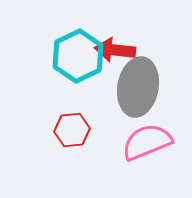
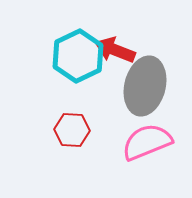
red arrow: rotated 15 degrees clockwise
gray ellipse: moved 7 px right, 1 px up; rotated 4 degrees clockwise
red hexagon: rotated 8 degrees clockwise
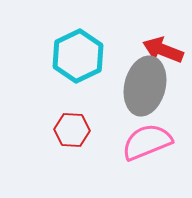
red arrow: moved 48 px right
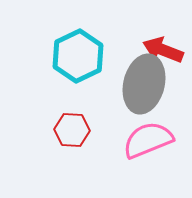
gray ellipse: moved 1 px left, 2 px up
pink semicircle: moved 1 px right, 2 px up
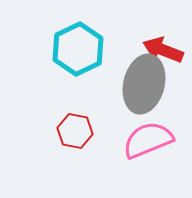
cyan hexagon: moved 7 px up
red hexagon: moved 3 px right, 1 px down; rotated 8 degrees clockwise
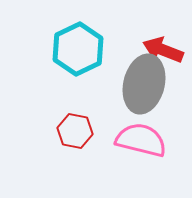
pink semicircle: moved 7 px left; rotated 36 degrees clockwise
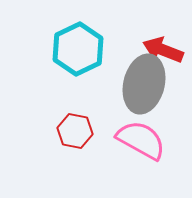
pink semicircle: rotated 15 degrees clockwise
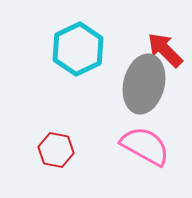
red arrow: moved 2 px right; rotated 24 degrees clockwise
red hexagon: moved 19 px left, 19 px down
pink semicircle: moved 4 px right, 6 px down
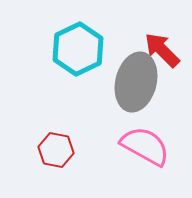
red arrow: moved 3 px left
gray ellipse: moved 8 px left, 2 px up
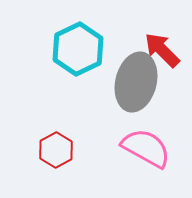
pink semicircle: moved 1 px right, 2 px down
red hexagon: rotated 20 degrees clockwise
